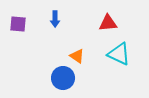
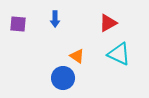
red triangle: rotated 24 degrees counterclockwise
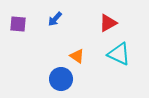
blue arrow: rotated 42 degrees clockwise
blue circle: moved 2 px left, 1 px down
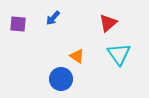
blue arrow: moved 2 px left, 1 px up
red triangle: rotated 12 degrees counterclockwise
cyan triangle: rotated 30 degrees clockwise
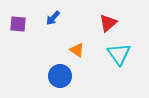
orange triangle: moved 6 px up
blue circle: moved 1 px left, 3 px up
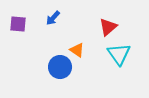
red triangle: moved 4 px down
blue circle: moved 9 px up
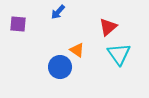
blue arrow: moved 5 px right, 6 px up
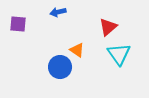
blue arrow: rotated 35 degrees clockwise
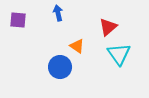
blue arrow: moved 1 px down; rotated 91 degrees clockwise
purple square: moved 4 px up
orange triangle: moved 4 px up
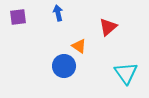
purple square: moved 3 px up; rotated 12 degrees counterclockwise
orange triangle: moved 2 px right
cyan triangle: moved 7 px right, 19 px down
blue circle: moved 4 px right, 1 px up
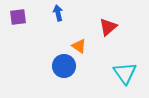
cyan triangle: moved 1 px left
